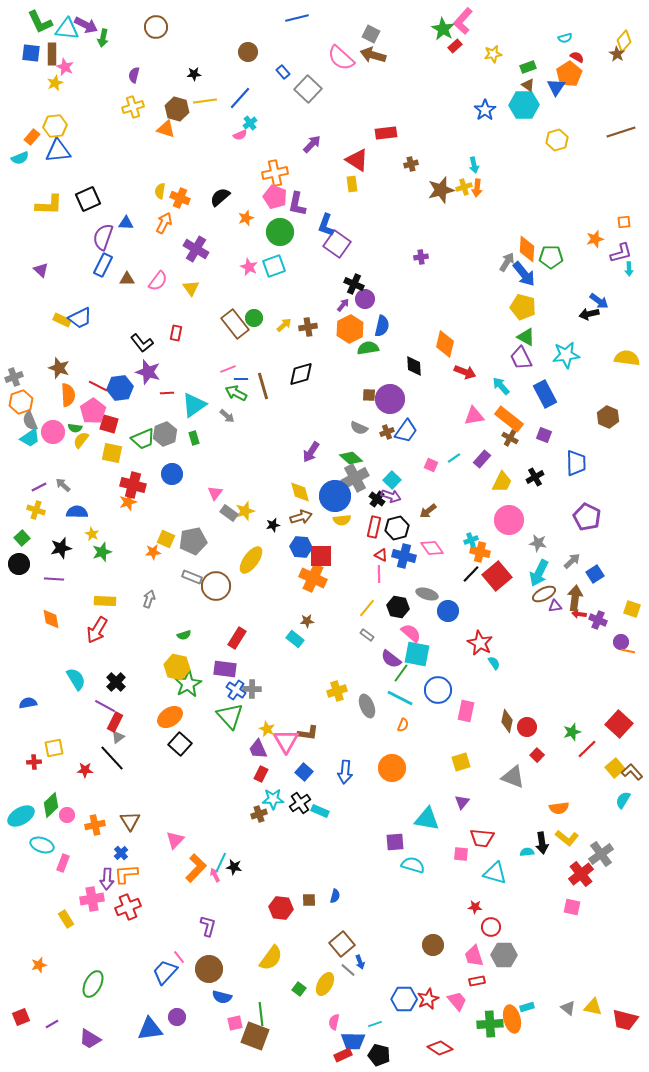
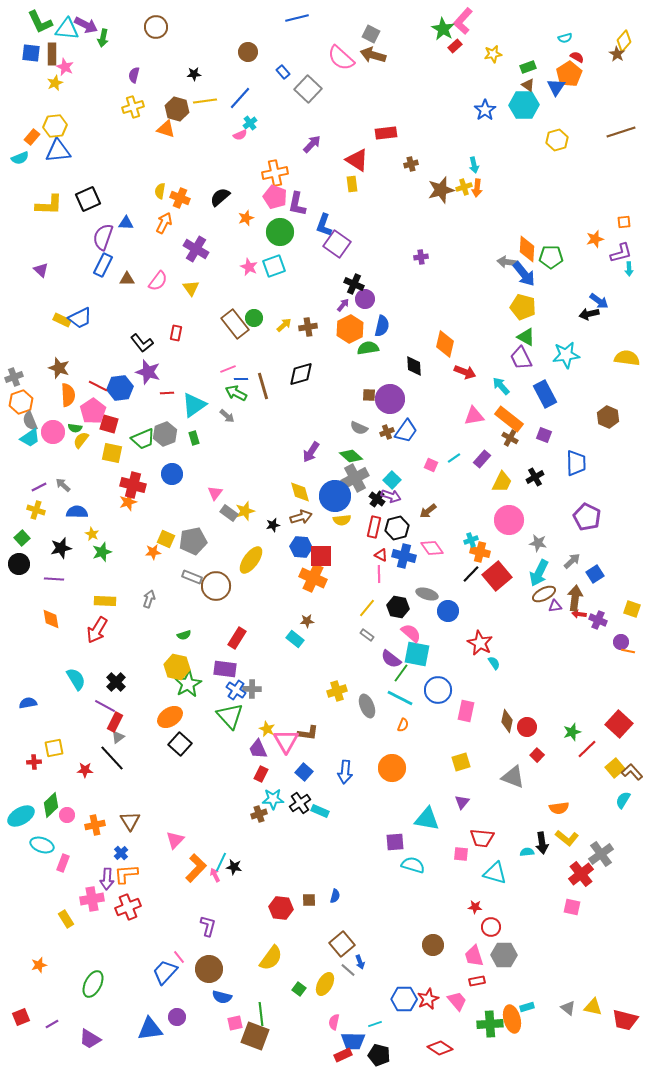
blue L-shape at (326, 225): moved 2 px left
gray arrow at (507, 262): rotated 114 degrees counterclockwise
green diamond at (351, 458): moved 2 px up
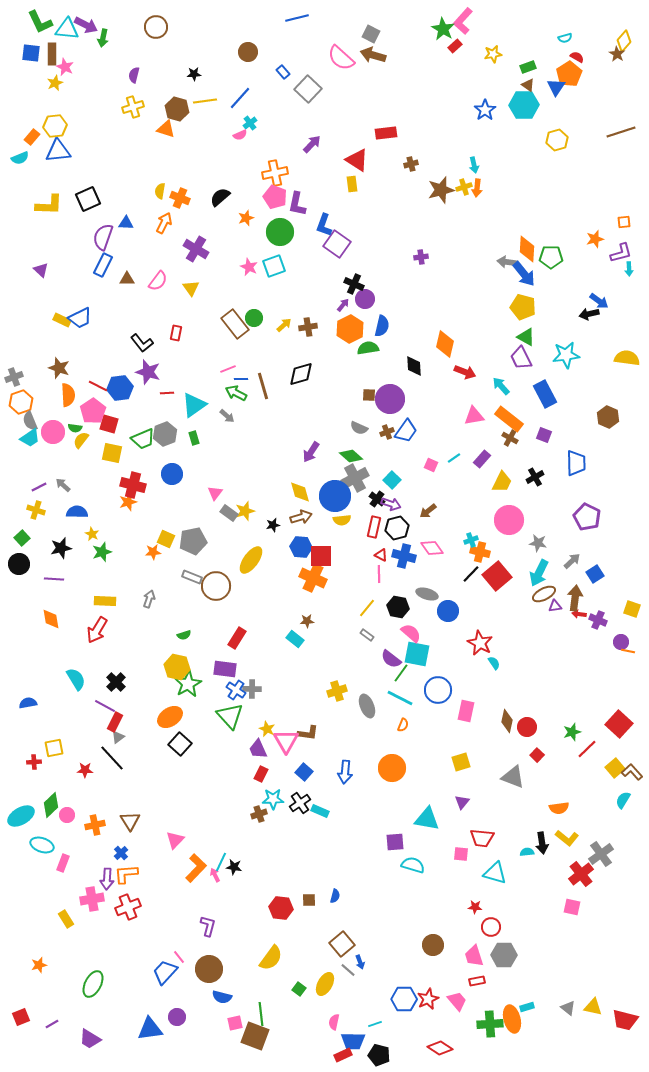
purple arrow at (391, 496): moved 8 px down
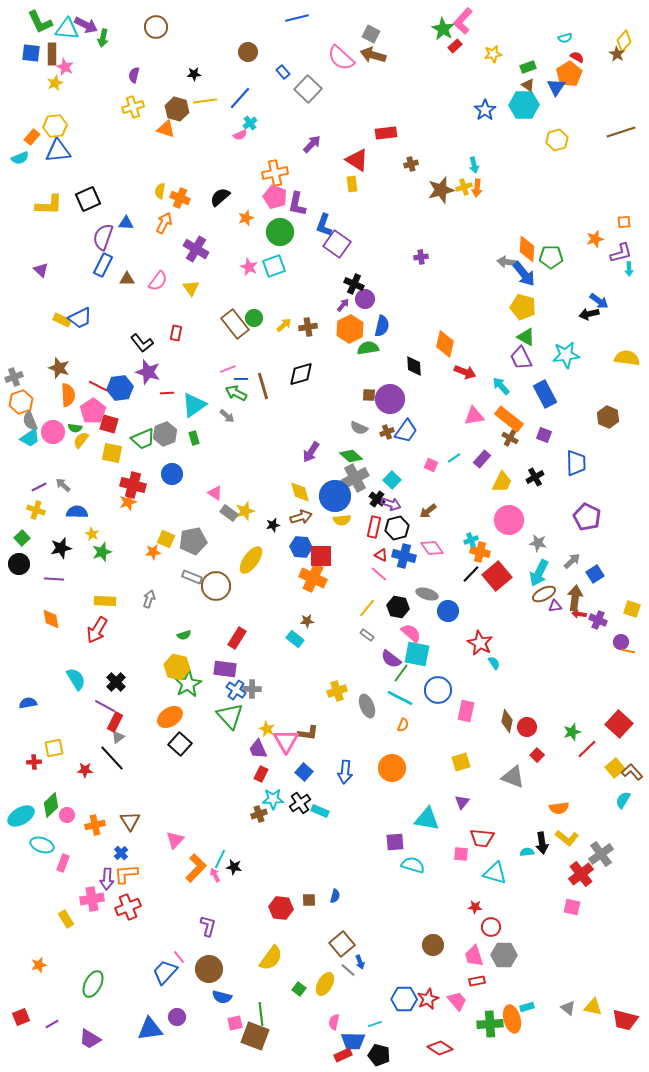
pink triangle at (215, 493): rotated 35 degrees counterclockwise
pink line at (379, 574): rotated 48 degrees counterclockwise
cyan line at (221, 862): moved 1 px left, 3 px up
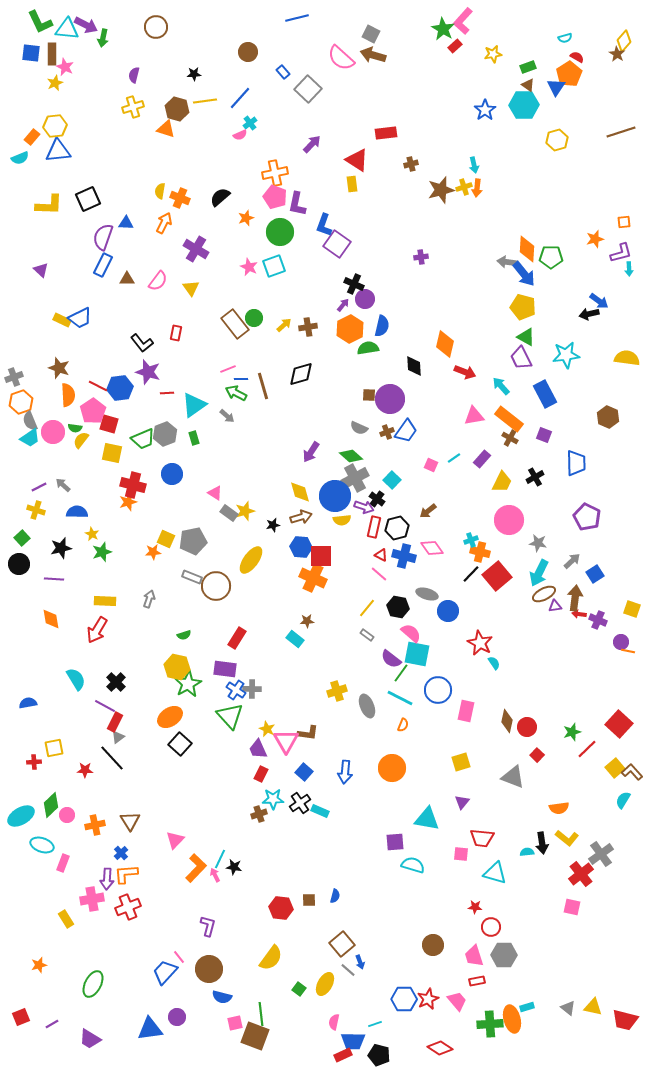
purple arrow at (391, 504): moved 27 px left, 3 px down
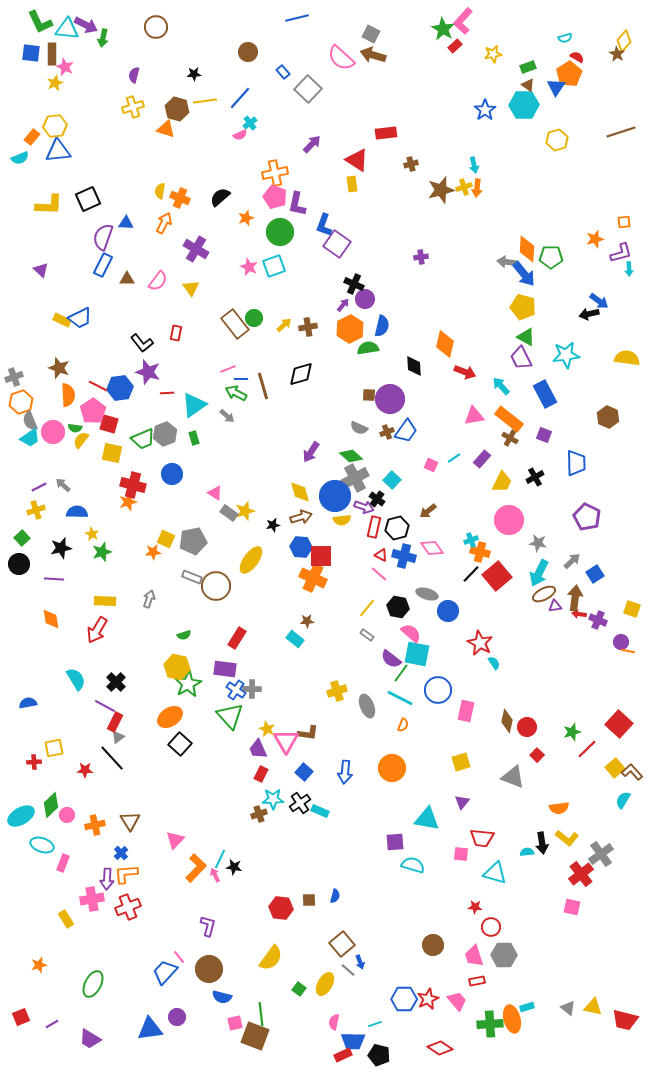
yellow cross at (36, 510): rotated 36 degrees counterclockwise
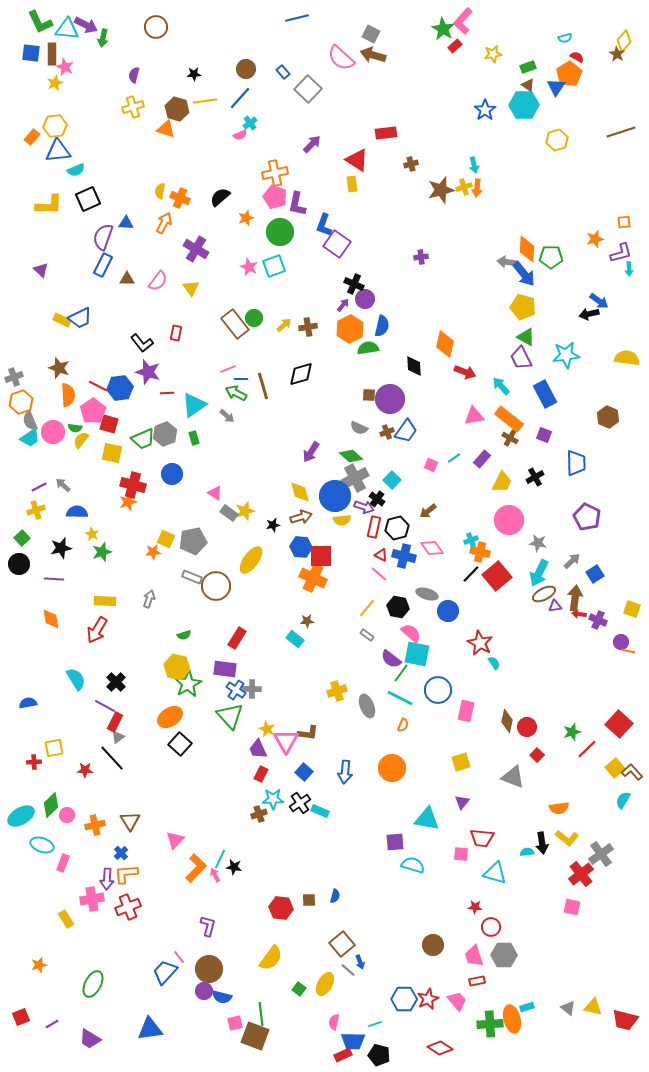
brown circle at (248, 52): moved 2 px left, 17 px down
cyan semicircle at (20, 158): moved 56 px right, 12 px down
purple circle at (177, 1017): moved 27 px right, 26 px up
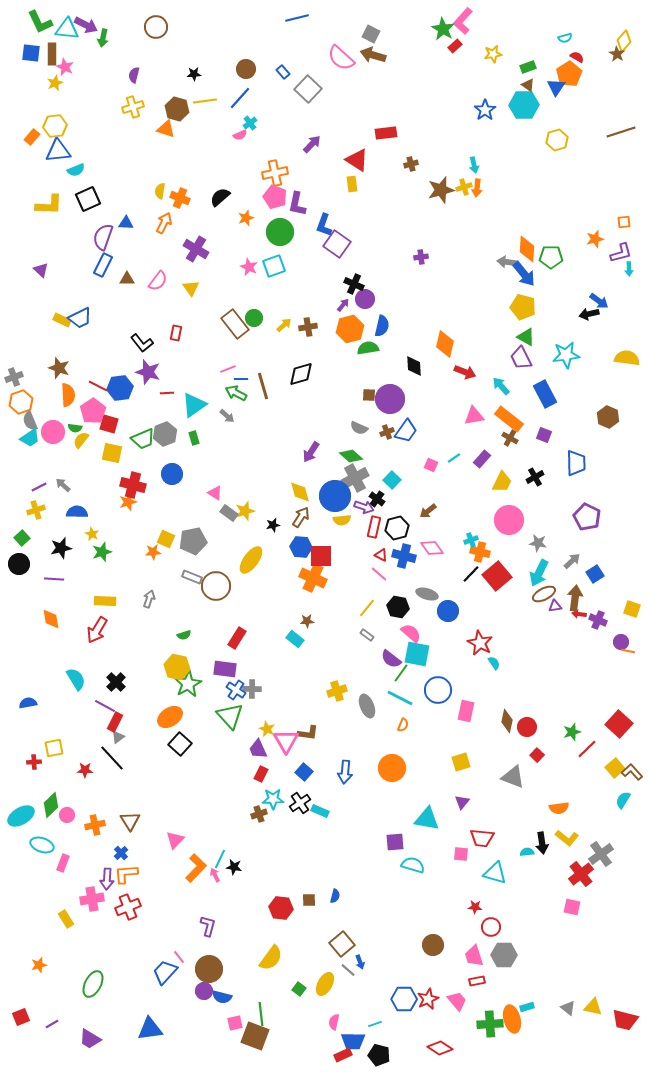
orange hexagon at (350, 329): rotated 12 degrees clockwise
brown arrow at (301, 517): rotated 40 degrees counterclockwise
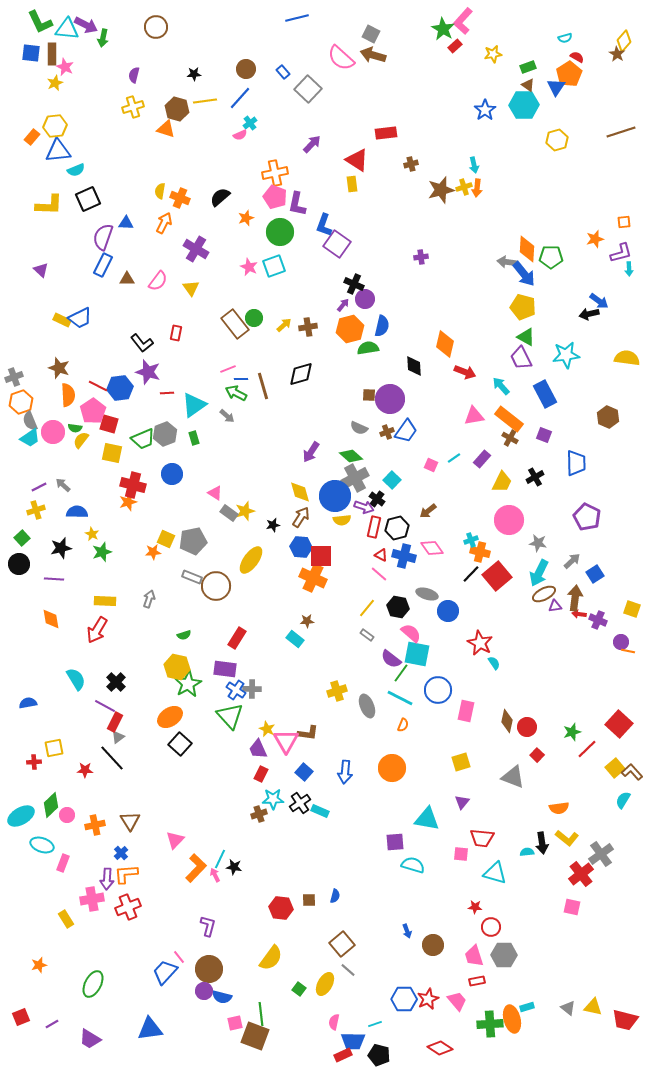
blue arrow at (360, 962): moved 47 px right, 31 px up
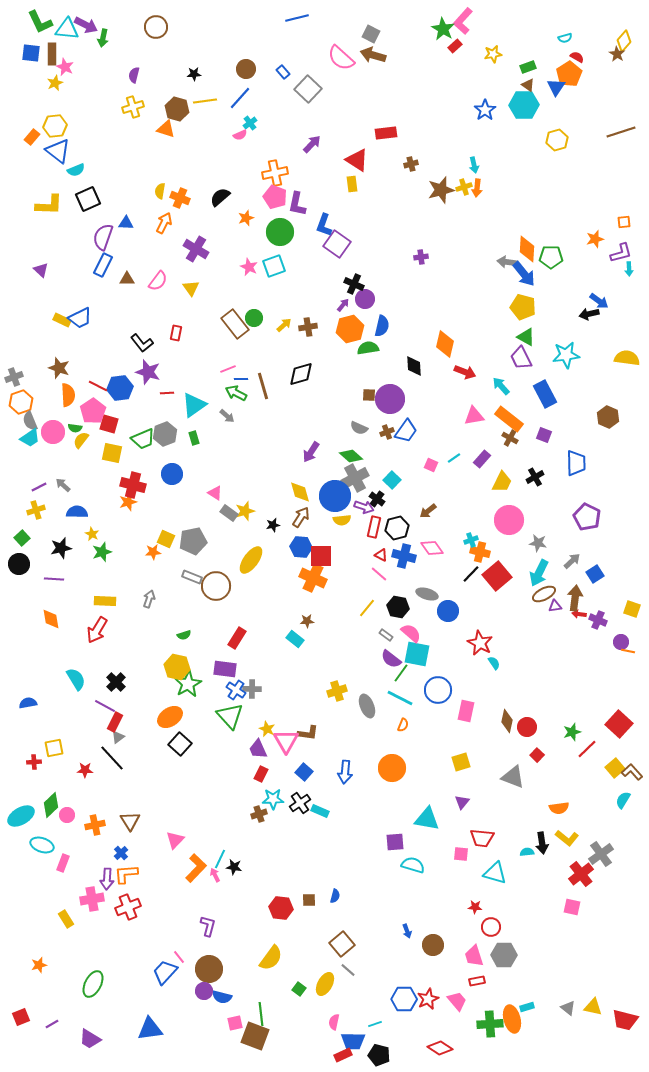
blue triangle at (58, 151): rotated 44 degrees clockwise
gray rectangle at (367, 635): moved 19 px right
